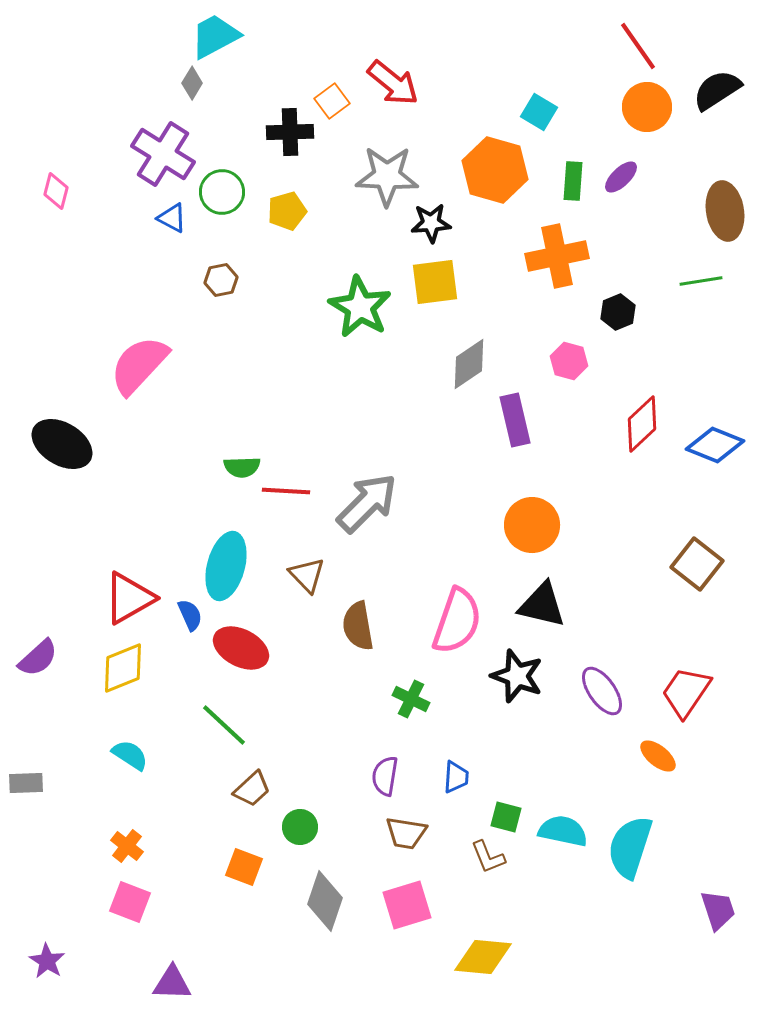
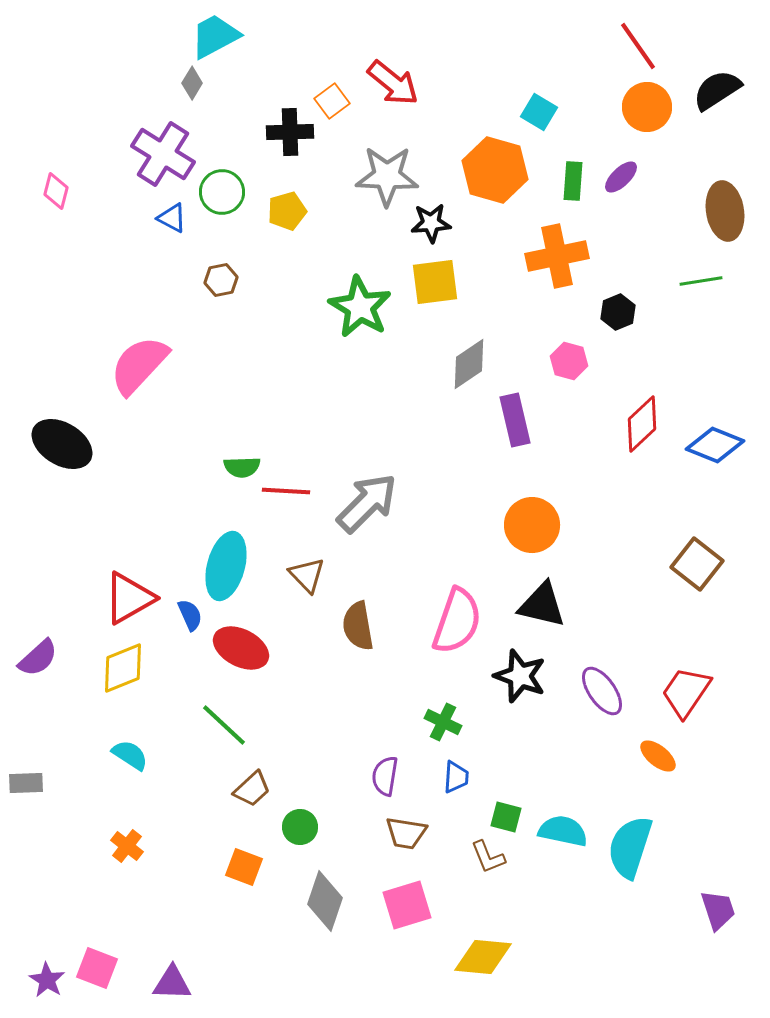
black star at (517, 676): moved 3 px right
green cross at (411, 699): moved 32 px right, 23 px down
pink square at (130, 902): moved 33 px left, 66 px down
purple star at (47, 961): moved 19 px down
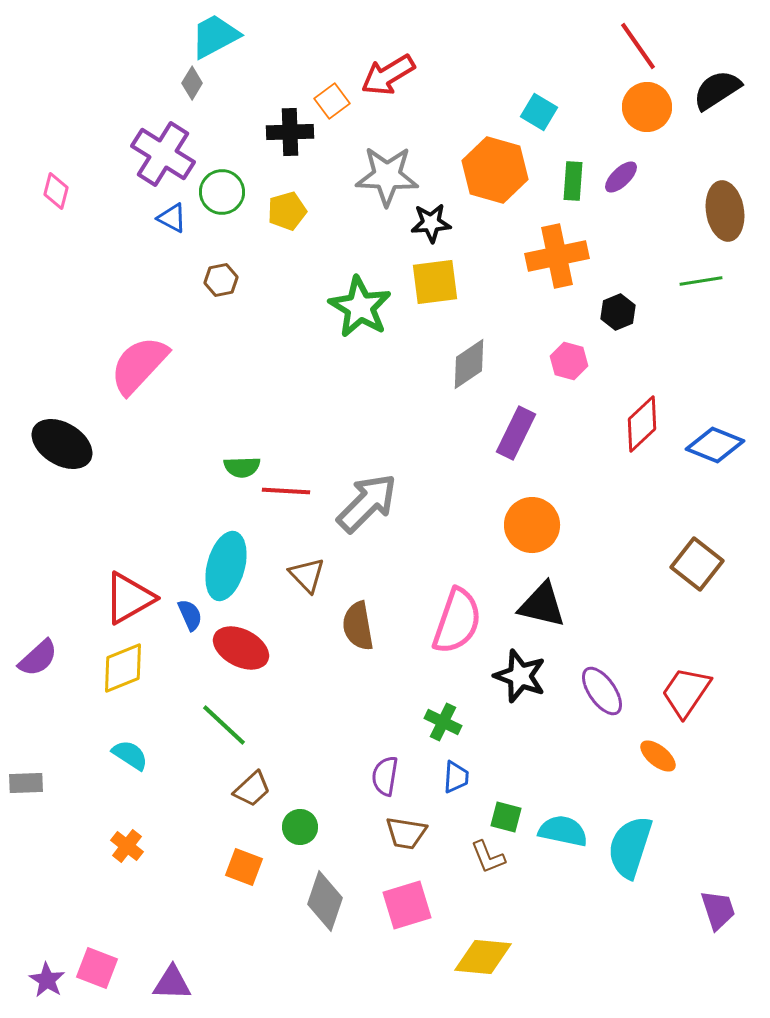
red arrow at (393, 83): moved 5 px left, 8 px up; rotated 110 degrees clockwise
purple rectangle at (515, 420): moved 1 px right, 13 px down; rotated 39 degrees clockwise
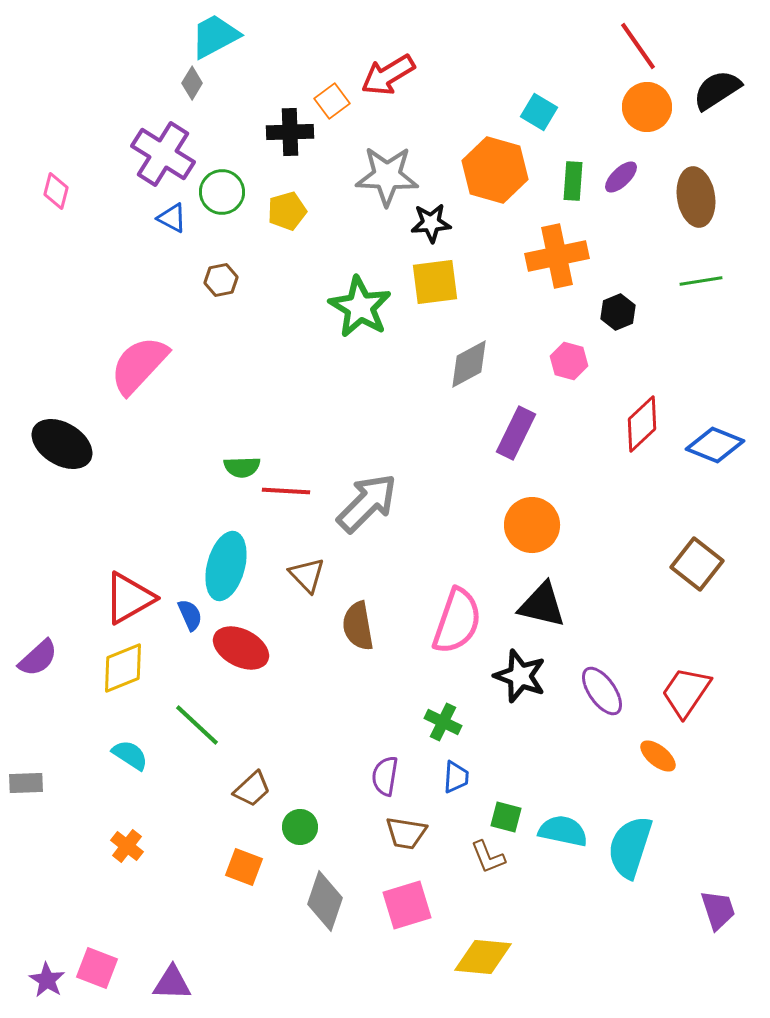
brown ellipse at (725, 211): moved 29 px left, 14 px up
gray diamond at (469, 364): rotated 6 degrees clockwise
green line at (224, 725): moved 27 px left
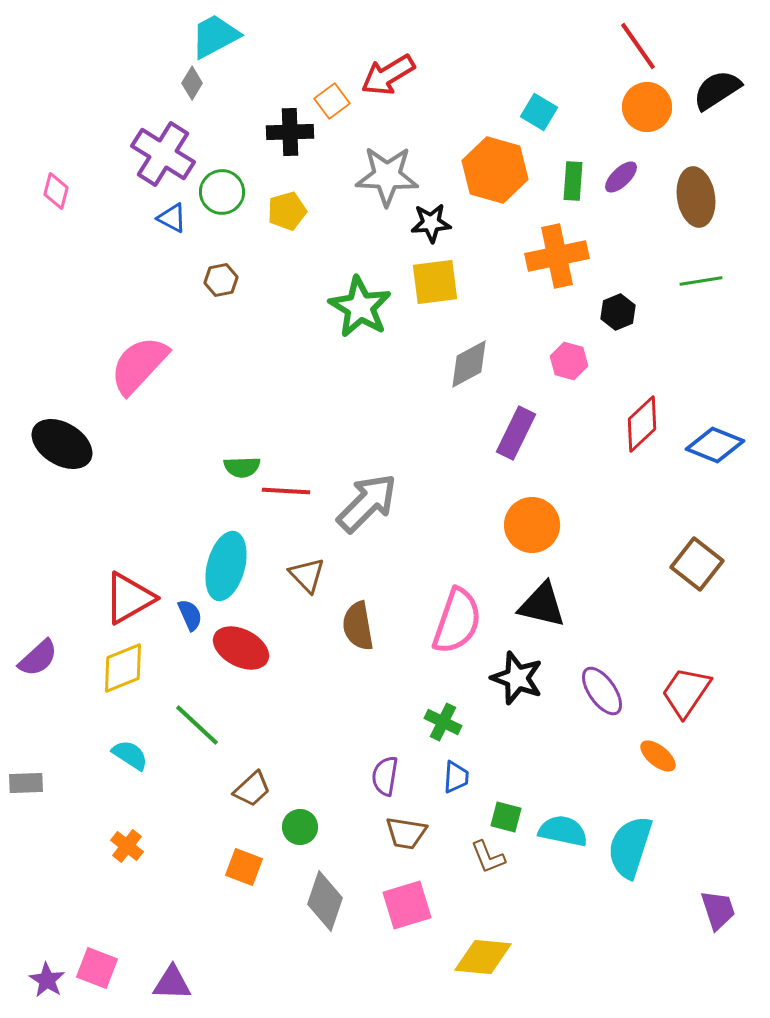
black star at (520, 676): moved 3 px left, 2 px down
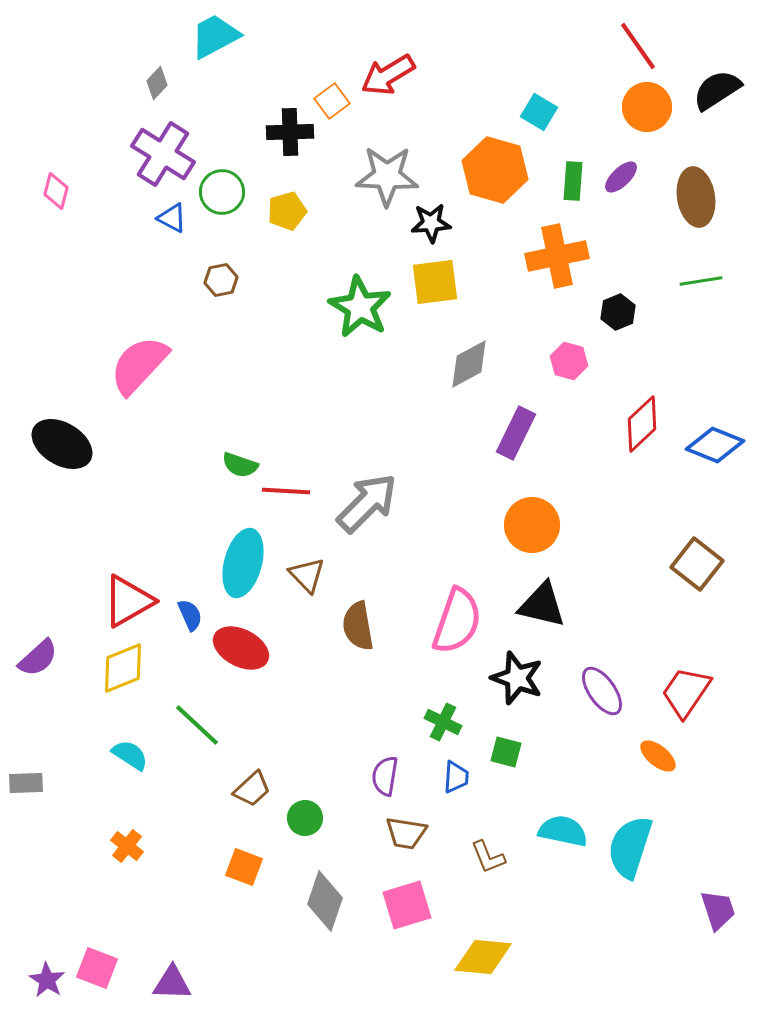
gray diamond at (192, 83): moved 35 px left; rotated 12 degrees clockwise
green semicircle at (242, 467): moved 2 px left, 2 px up; rotated 21 degrees clockwise
cyan ellipse at (226, 566): moved 17 px right, 3 px up
red triangle at (129, 598): moved 1 px left, 3 px down
green square at (506, 817): moved 65 px up
green circle at (300, 827): moved 5 px right, 9 px up
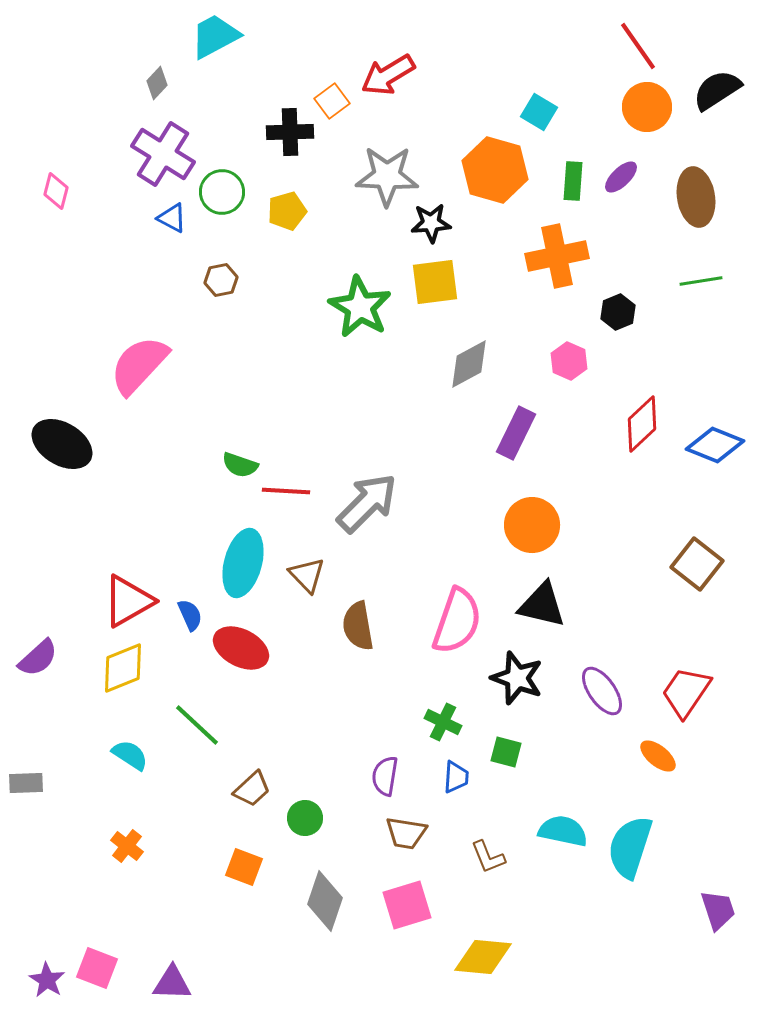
pink hexagon at (569, 361): rotated 9 degrees clockwise
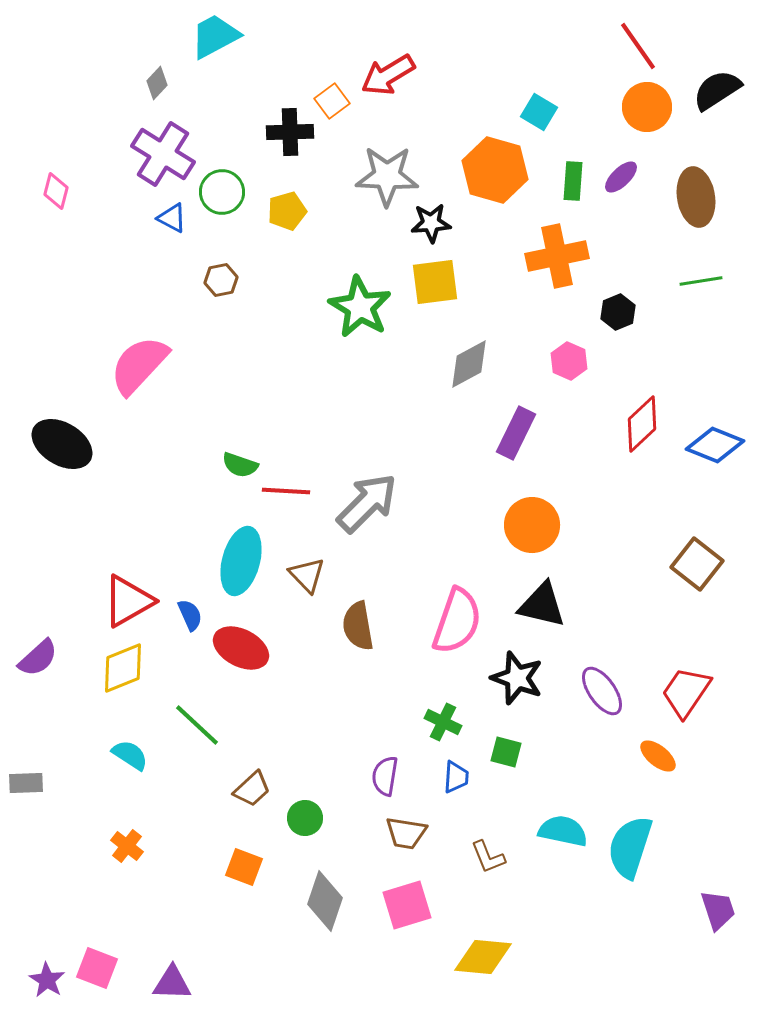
cyan ellipse at (243, 563): moved 2 px left, 2 px up
